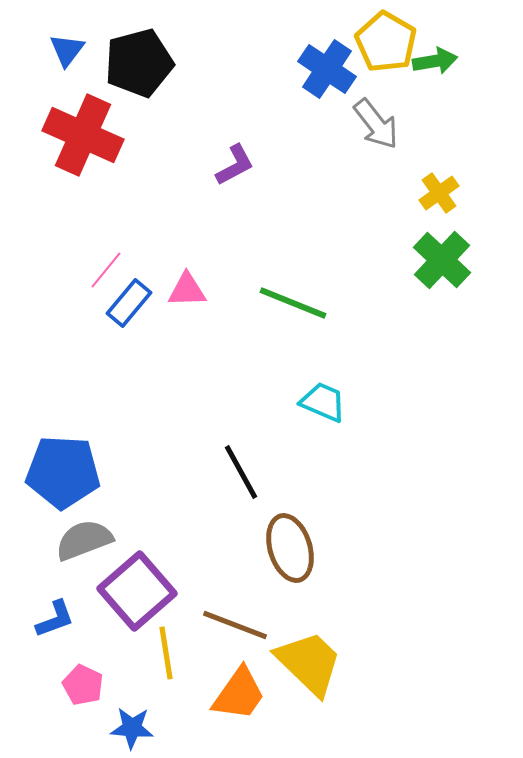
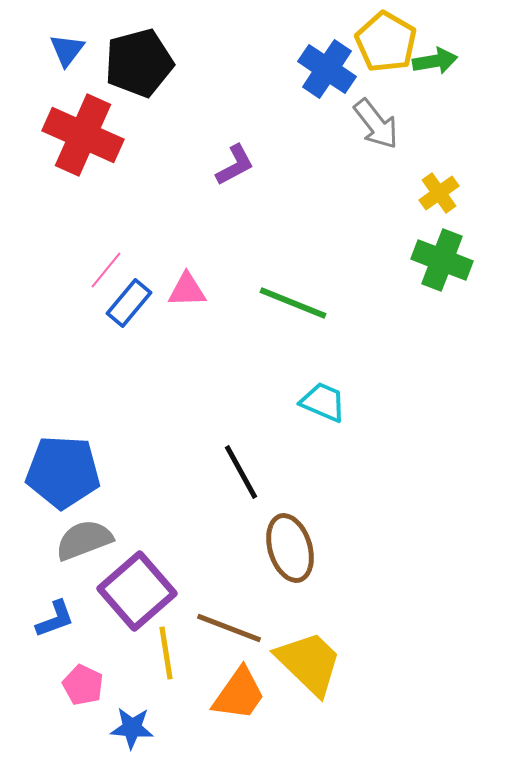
green cross: rotated 22 degrees counterclockwise
brown line: moved 6 px left, 3 px down
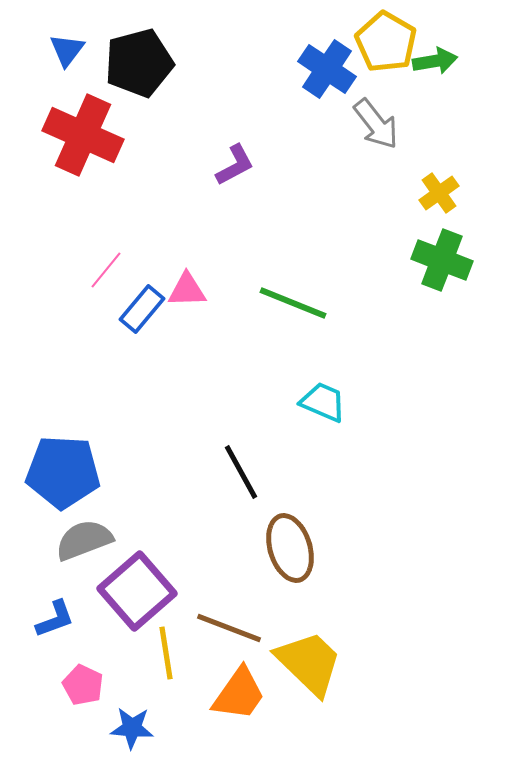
blue rectangle: moved 13 px right, 6 px down
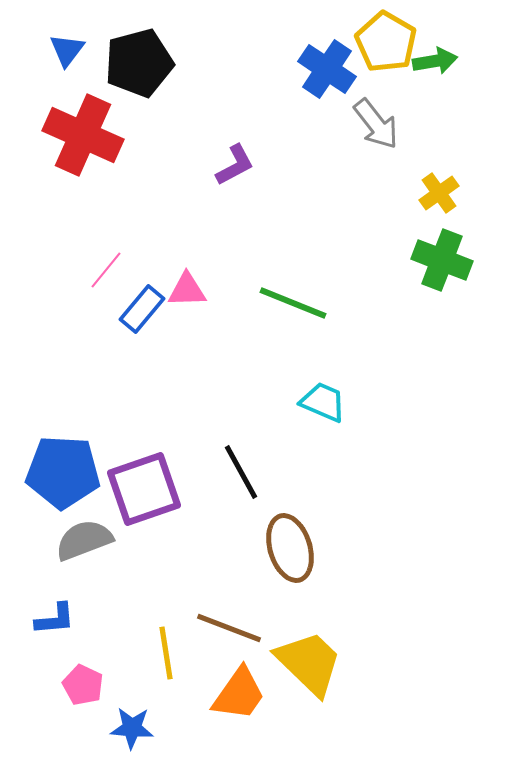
purple square: moved 7 px right, 102 px up; rotated 22 degrees clockwise
blue L-shape: rotated 15 degrees clockwise
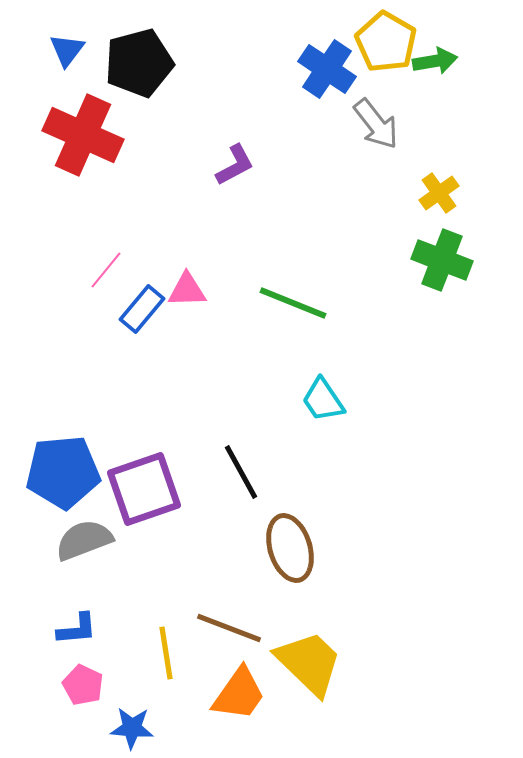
cyan trapezoid: moved 2 px up; rotated 147 degrees counterclockwise
blue pentagon: rotated 8 degrees counterclockwise
blue L-shape: moved 22 px right, 10 px down
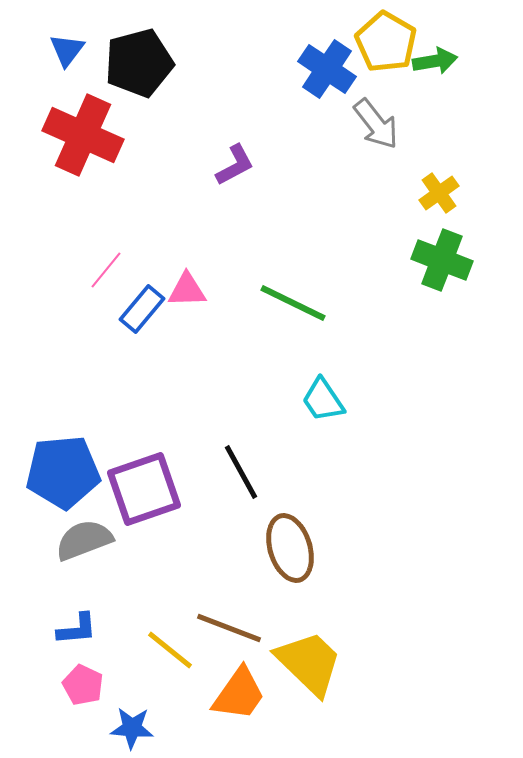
green line: rotated 4 degrees clockwise
yellow line: moved 4 px right, 3 px up; rotated 42 degrees counterclockwise
